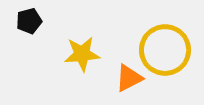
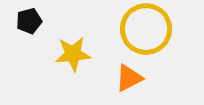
yellow circle: moved 19 px left, 21 px up
yellow star: moved 9 px left
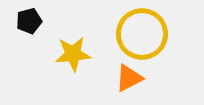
yellow circle: moved 4 px left, 5 px down
